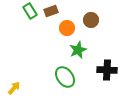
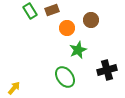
brown rectangle: moved 1 px right, 1 px up
black cross: rotated 18 degrees counterclockwise
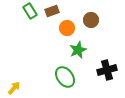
brown rectangle: moved 1 px down
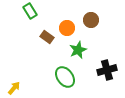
brown rectangle: moved 5 px left, 26 px down; rotated 56 degrees clockwise
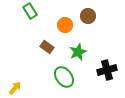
brown circle: moved 3 px left, 4 px up
orange circle: moved 2 px left, 3 px up
brown rectangle: moved 10 px down
green star: moved 2 px down
green ellipse: moved 1 px left
yellow arrow: moved 1 px right
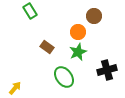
brown circle: moved 6 px right
orange circle: moved 13 px right, 7 px down
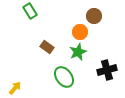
orange circle: moved 2 px right
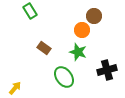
orange circle: moved 2 px right, 2 px up
brown rectangle: moved 3 px left, 1 px down
green star: rotated 30 degrees counterclockwise
